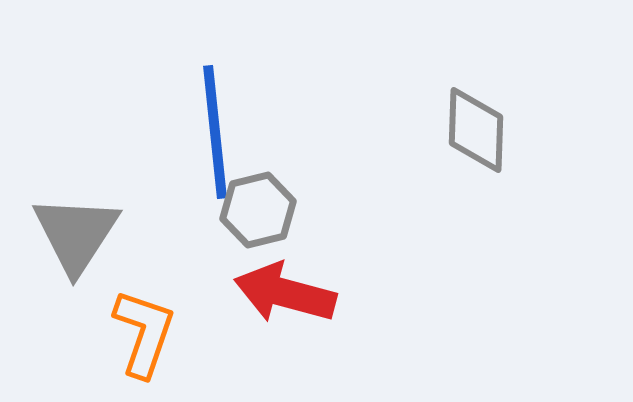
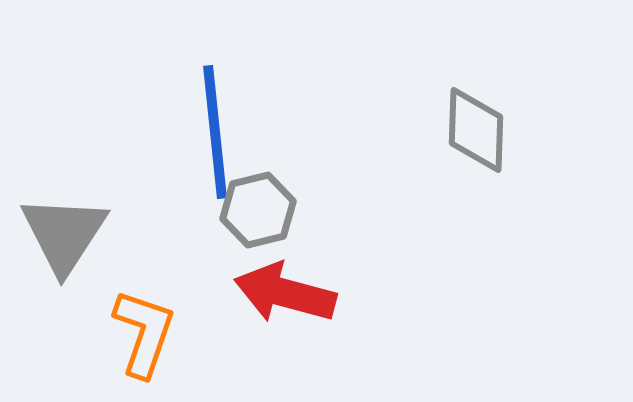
gray triangle: moved 12 px left
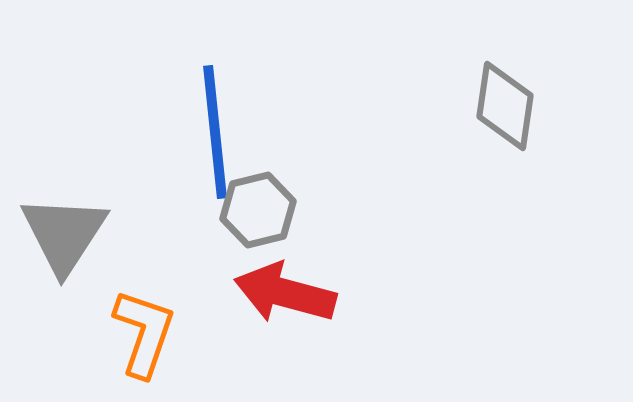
gray diamond: moved 29 px right, 24 px up; rotated 6 degrees clockwise
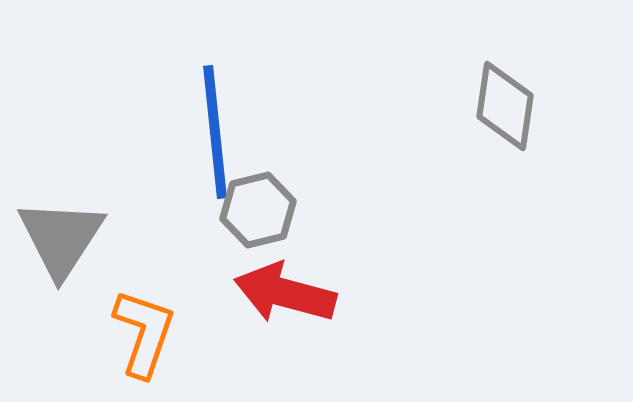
gray triangle: moved 3 px left, 4 px down
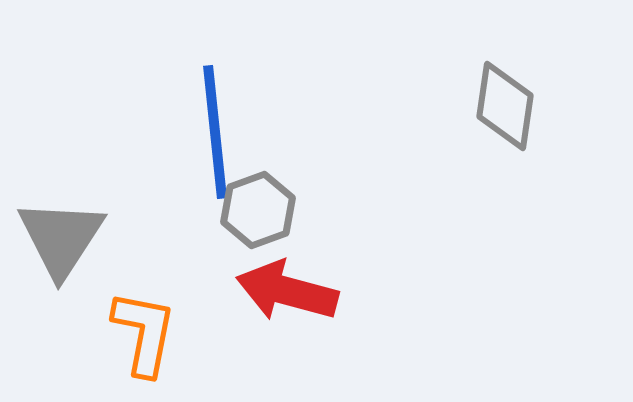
gray hexagon: rotated 6 degrees counterclockwise
red arrow: moved 2 px right, 2 px up
orange L-shape: rotated 8 degrees counterclockwise
